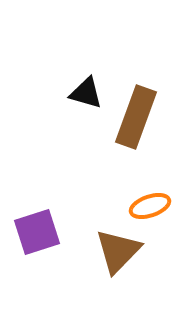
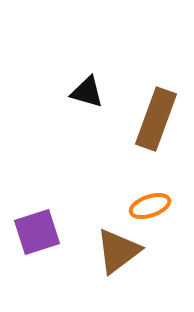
black triangle: moved 1 px right, 1 px up
brown rectangle: moved 20 px right, 2 px down
brown triangle: rotated 9 degrees clockwise
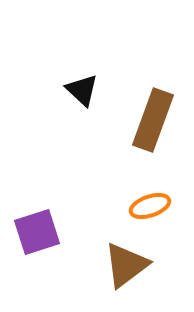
black triangle: moved 5 px left, 2 px up; rotated 27 degrees clockwise
brown rectangle: moved 3 px left, 1 px down
brown triangle: moved 8 px right, 14 px down
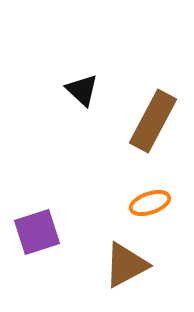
brown rectangle: moved 1 px down; rotated 8 degrees clockwise
orange ellipse: moved 3 px up
brown triangle: rotated 9 degrees clockwise
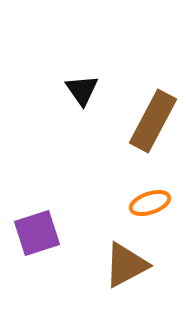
black triangle: rotated 12 degrees clockwise
purple square: moved 1 px down
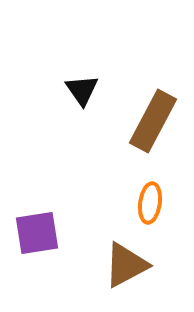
orange ellipse: rotated 63 degrees counterclockwise
purple square: rotated 9 degrees clockwise
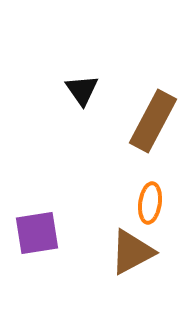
brown triangle: moved 6 px right, 13 px up
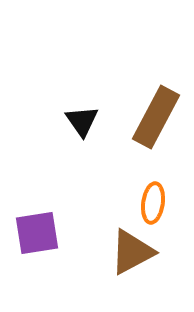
black triangle: moved 31 px down
brown rectangle: moved 3 px right, 4 px up
orange ellipse: moved 3 px right
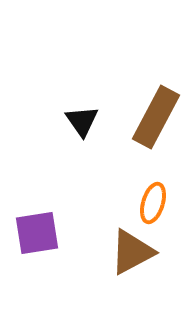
orange ellipse: rotated 9 degrees clockwise
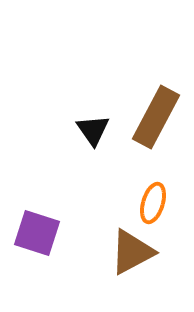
black triangle: moved 11 px right, 9 px down
purple square: rotated 27 degrees clockwise
